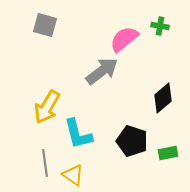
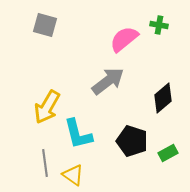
green cross: moved 1 px left, 1 px up
gray arrow: moved 6 px right, 10 px down
green rectangle: rotated 18 degrees counterclockwise
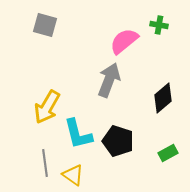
pink semicircle: moved 2 px down
gray arrow: moved 1 px right, 1 px up; rotated 32 degrees counterclockwise
black pentagon: moved 14 px left
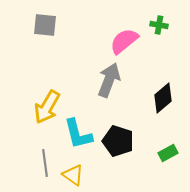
gray square: rotated 10 degrees counterclockwise
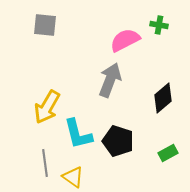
pink semicircle: moved 1 px right, 1 px up; rotated 12 degrees clockwise
gray arrow: moved 1 px right
yellow triangle: moved 2 px down
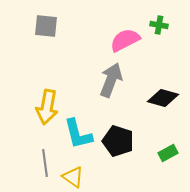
gray square: moved 1 px right, 1 px down
gray arrow: moved 1 px right
black diamond: rotated 56 degrees clockwise
yellow arrow: rotated 20 degrees counterclockwise
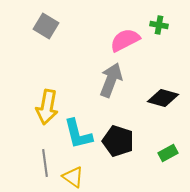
gray square: rotated 25 degrees clockwise
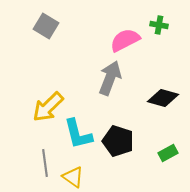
gray arrow: moved 1 px left, 2 px up
yellow arrow: moved 1 px right; rotated 36 degrees clockwise
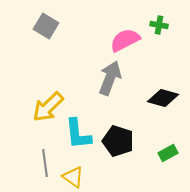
cyan L-shape: rotated 8 degrees clockwise
